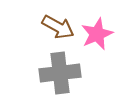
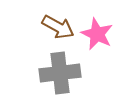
pink star: rotated 24 degrees counterclockwise
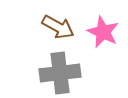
pink star: moved 6 px right, 2 px up
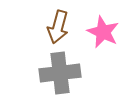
brown arrow: rotated 76 degrees clockwise
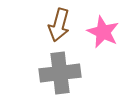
brown arrow: moved 1 px right, 2 px up
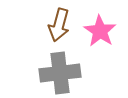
pink star: moved 3 px left, 1 px up; rotated 8 degrees clockwise
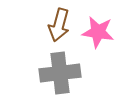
pink star: moved 2 px left, 1 px down; rotated 24 degrees counterclockwise
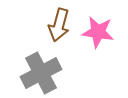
gray cross: moved 19 px left; rotated 21 degrees counterclockwise
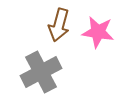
gray cross: moved 1 px up
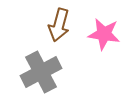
pink star: moved 6 px right, 2 px down
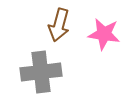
gray cross: rotated 21 degrees clockwise
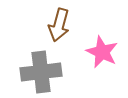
pink star: moved 2 px left, 18 px down; rotated 16 degrees clockwise
